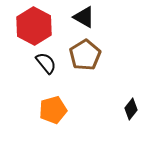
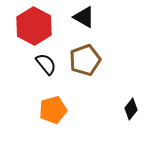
brown pentagon: moved 5 px down; rotated 12 degrees clockwise
black semicircle: moved 1 px down
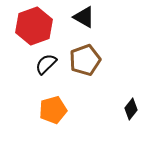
red hexagon: rotated 12 degrees clockwise
black semicircle: rotated 95 degrees counterclockwise
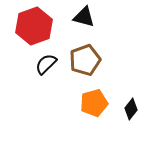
black triangle: rotated 15 degrees counterclockwise
orange pentagon: moved 41 px right, 7 px up
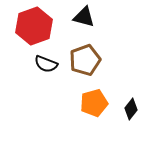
black semicircle: rotated 115 degrees counterclockwise
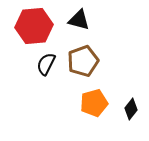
black triangle: moved 5 px left, 3 px down
red hexagon: rotated 15 degrees clockwise
brown pentagon: moved 2 px left, 1 px down
black semicircle: rotated 95 degrees clockwise
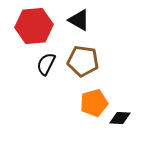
black triangle: rotated 15 degrees clockwise
brown pentagon: rotated 28 degrees clockwise
black diamond: moved 11 px left, 9 px down; rotated 55 degrees clockwise
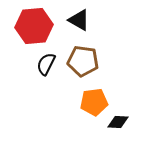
orange pentagon: moved 1 px up; rotated 8 degrees clockwise
black diamond: moved 2 px left, 4 px down
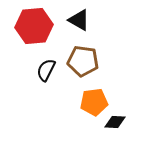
black semicircle: moved 6 px down
black diamond: moved 3 px left
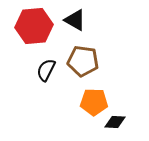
black triangle: moved 4 px left
orange pentagon: rotated 8 degrees clockwise
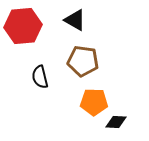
red hexagon: moved 11 px left
black semicircle: moved 6 px left, 7 px down; rotated 40 degrees counterclockwise
black diamond: moved 1 px right
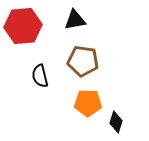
black triangle: rotated 40 degrees counterclockwise
black semicircle: moved 1 px up
orange pentagon: moved 6 px left, 1 px down
black diamond: rotated 75 degrees counterclockwise
